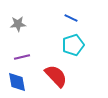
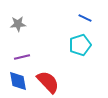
blue line: moved 14 px right
cyan pentagon: moved 7 px right
red semicircle: moved 8 px left, 6 px down
blue diamond: moved 1 px right, 1 px up
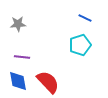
purple line: rotated 21 degrees clockwise
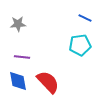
cyan pentagon: rotated 10 degrees clockwise
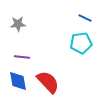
cyan pentagon: moved 1 px right, 2 px up
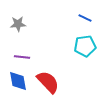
cyan pentagon: moved 4 px right, 3 px down
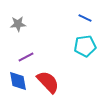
purple line: moved 4 px right; rotated 35 degrees counterclockwise
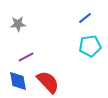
blue line: rotated 64 degrees counterclockwise
cyan pentagon: moved 5 px right
